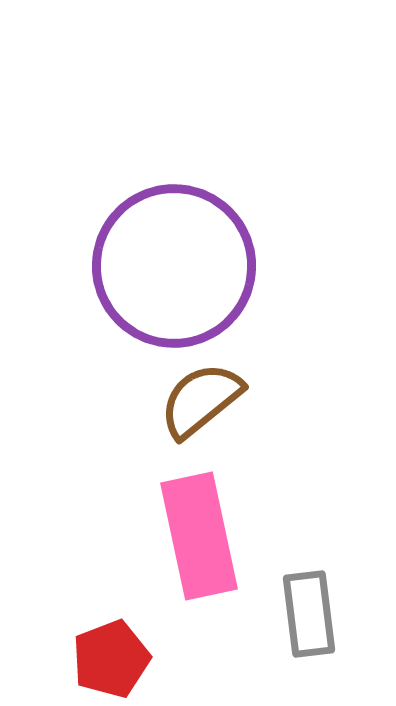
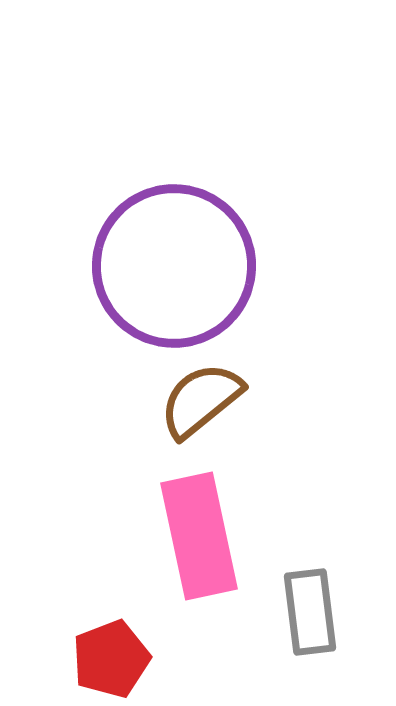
gray rectangle: moved 1 px right, 2 px up
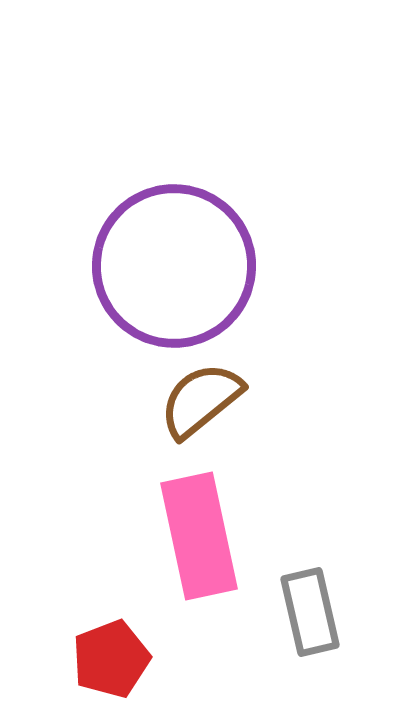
gray rectangle: rotated 6 degrees counterclockwise
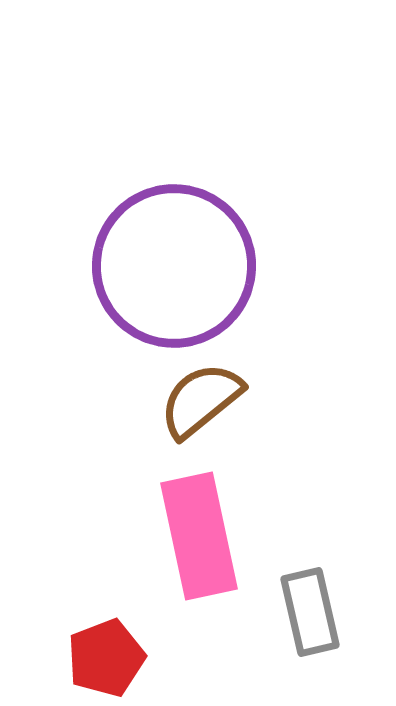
red pentagon: moved 5 px left, 1 px up
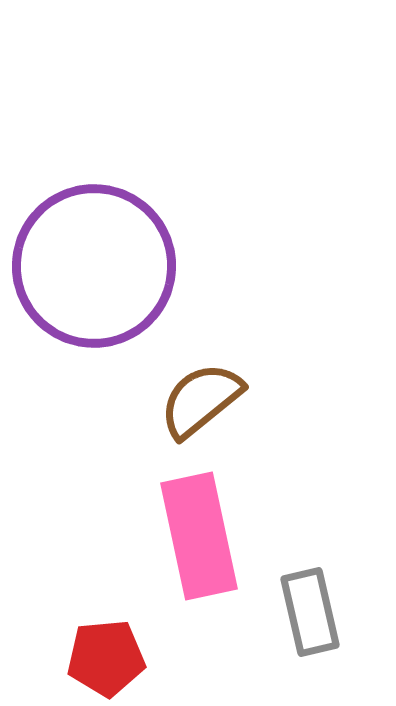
purple circle: moved 80 px left
red pentagon: rotated 16 degrees clockwise
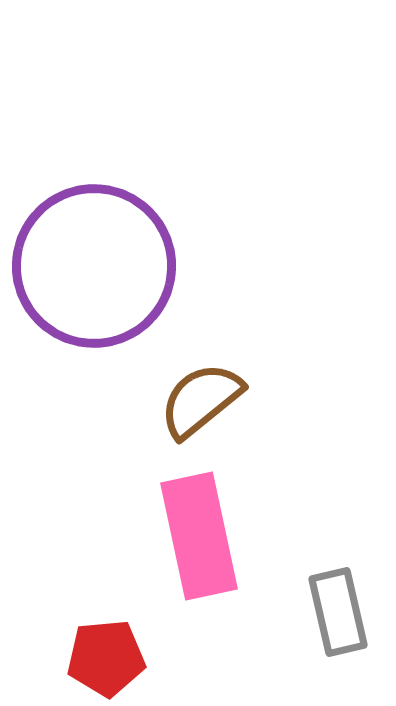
gray rectangle: moved 28 px right
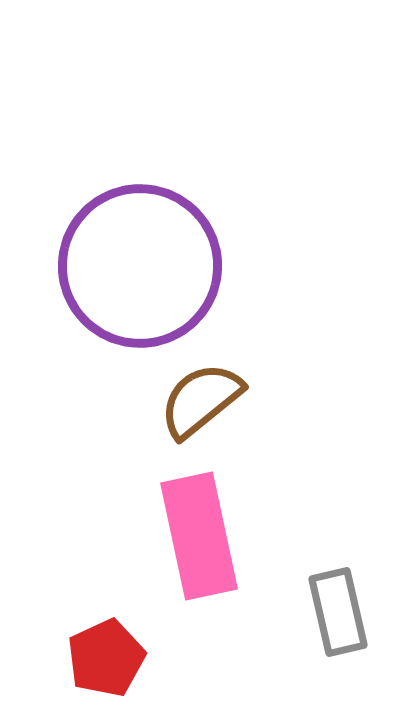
purple circle: moved 46 px right
red pentagon: rotated 20 degrees counterclockwise
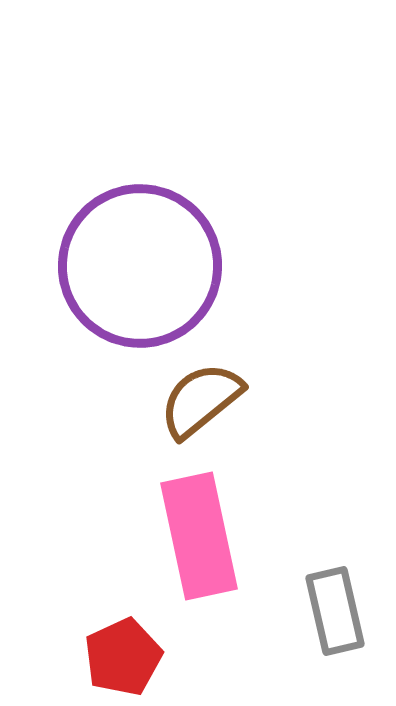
gray rectangle: moved 3 px left, 1 px up
red pentagon: moved 17 px right, 1 px up
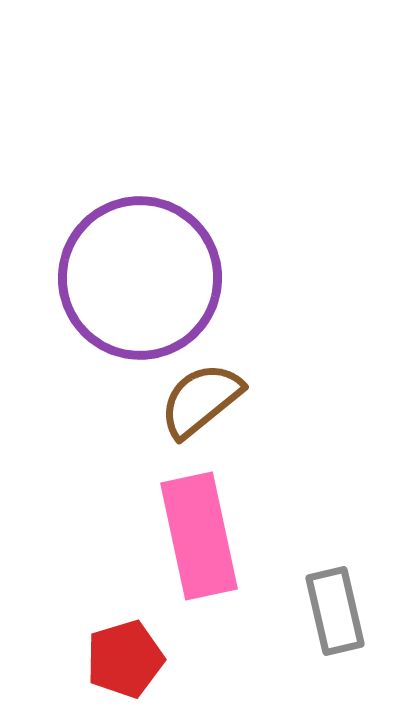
purple circle: moved 12 px down
red pentagon: moved 2 px right, 2 px down; rotated 8 degrees clockwise
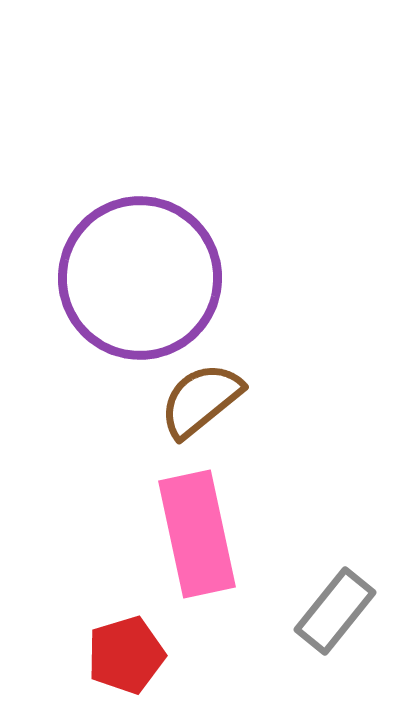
pink rectangle: moved 2 px left, 2 px up
gray rectangle: rotated 52 degrees clockwise
red pentagon: moved 1 px right, 4 px up
